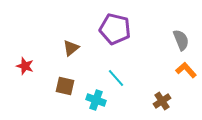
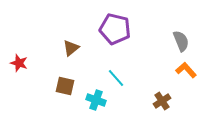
gray semicircle: moved 1 px down
red star: moved 6 px left, 3 px up
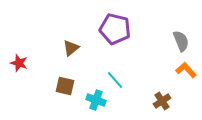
cyan line: moved 1 px left, 2 px down
